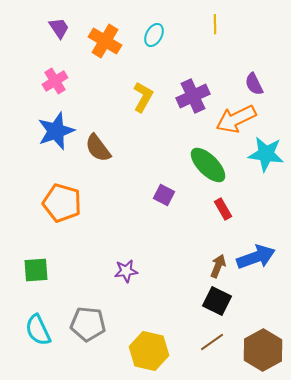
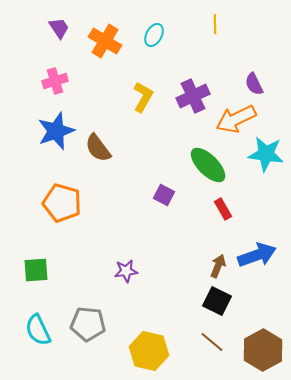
pink cross: rotated 15 degrees clockwise
blue arrow: moved 1 px right, 2 px up
brown line: rotated 75 degrees clockwise
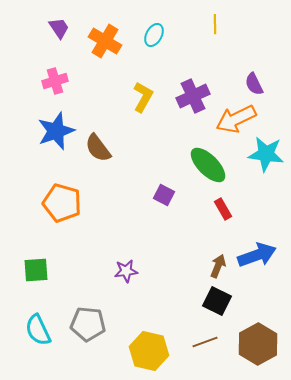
brown line: moved 7 px left; rotated 60 degrees counterclockwise
brown hexagon: moved 5 px left, 6 px up
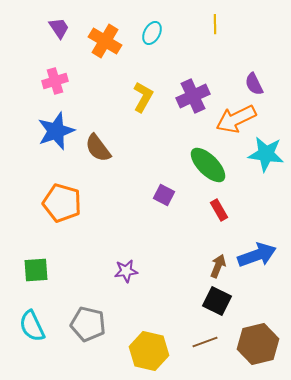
cyan ellipse: moved 2 px left, 2 px up
red rectangle: moved 4 px left, 1 px down
gray pentagon: rotated 8 degrees clockwise
cyan semicircle: moved 6 px left, 4 px up
brown hexagon: rotated 15 degrees clockwise
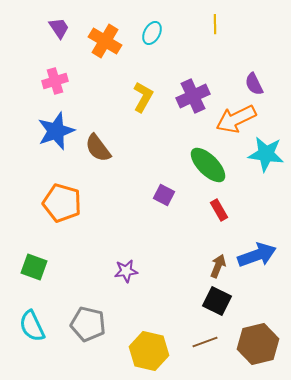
green square: moved 2 px left, 3 px up; rotated 24 degrees clockwise
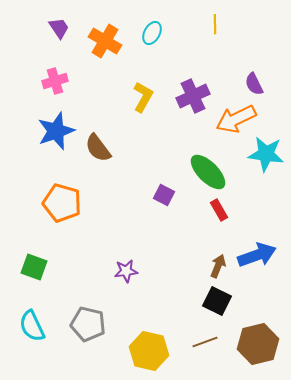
green ellipse: moved 7 px down
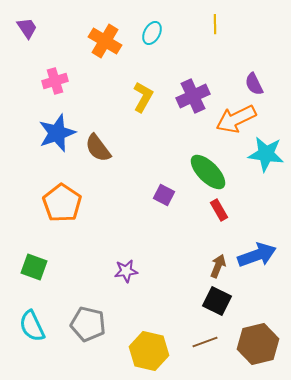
purple trapezoid: moved 32 px left
blue star: moved 1 px right, 2 px down
orange pentagon: rotated 18 degrees clockwise
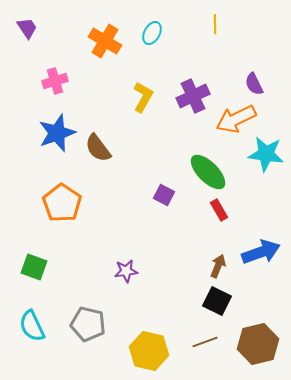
blue arrow: moved 4 px right, 3 px up
